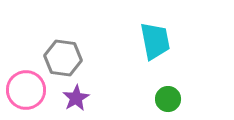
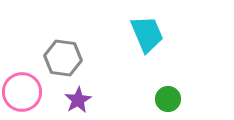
cyan trapezoid: moved 8 px left, 7 px up; rotated 12 degrees counterclockwise
pink circle: moved 4 px left, 2 px down
purple star: moved 2 px right, 2 px down
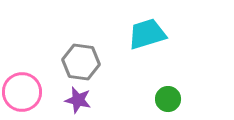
cyan trapezoid: rotated 84 degrees counterclockwise
gray hexagon: moved 18 px right, 4 px down
purple star: rotated 28 degrees counterclockwise
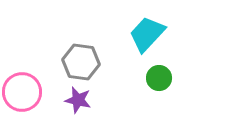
cyan trapezoid: rotated 30 degrees counterclockwise
green circle: moved 9 px left, 21 px up
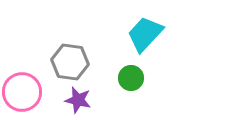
cyan trapezoid: moved 2 px left
gray hexagon: moved 11 px left
green circle: moved 28 px left
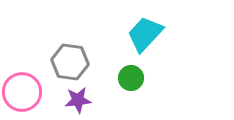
purple star: rotated 20 degrees counterclockwise
